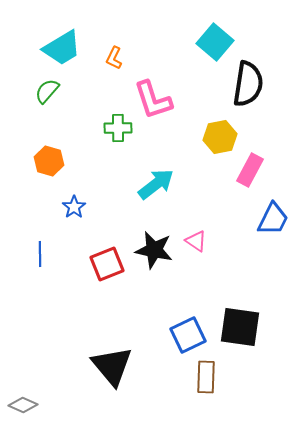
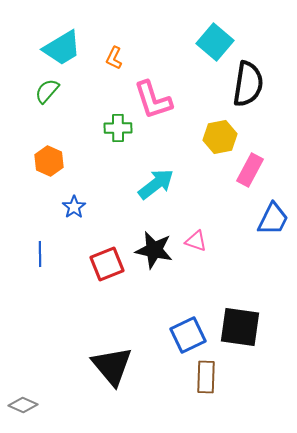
orange hexagon: rotated 8 degrees clockwise
pink triangle: rotated 15 degrees counterclockwise
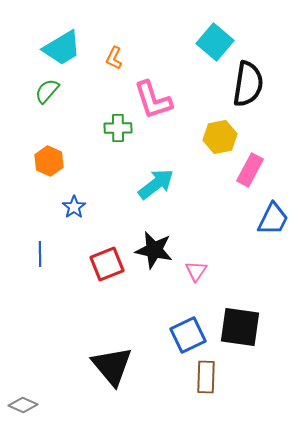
pink triangle: moved 30 px down; rotated 45 degrees clockwise
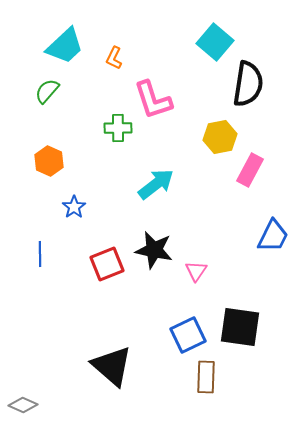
cyan trapezoid: moved 3 px right, 2 px up; rotated 12 degrees counterclockwise
blue trapezoid: moved 17 px down
black triangle: rotated 9 degrees counterclockwise
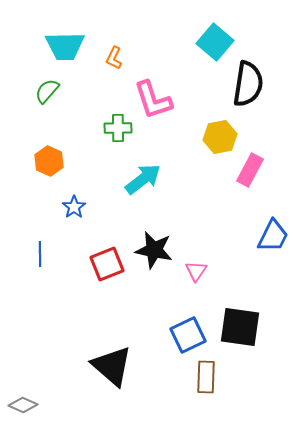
cyan trapezoid: rotated 42 degrees clockwise
cyan arrow: moved 13 px left, 5 px up
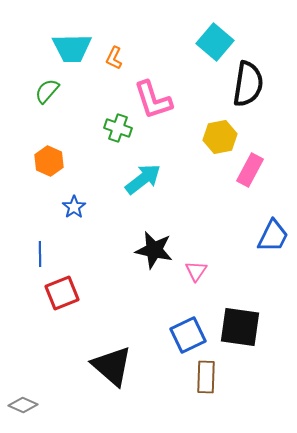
cyan trapezoid: moved 7 px right, 2 px down
green cross: rotated 20 degrees clockwise
red square: moved 45 px left, 29 px down
